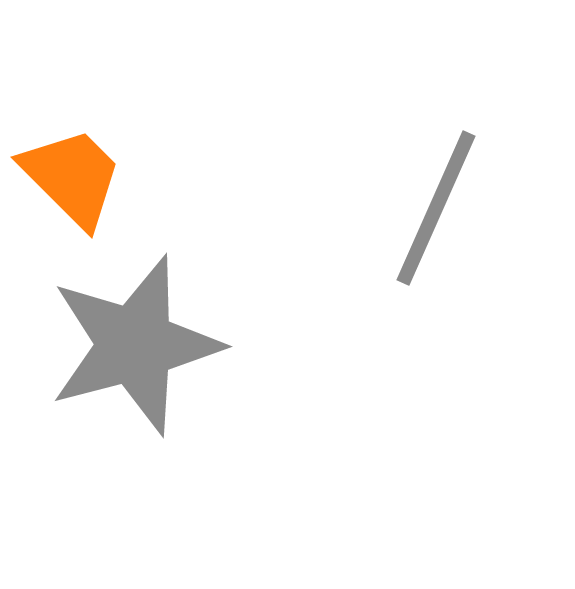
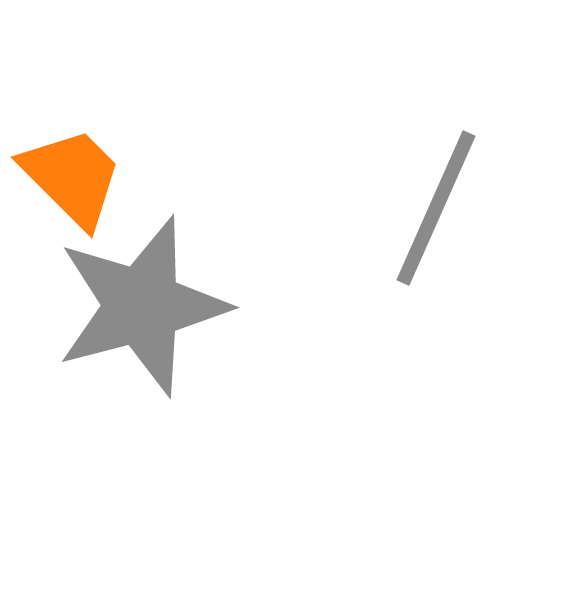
gray star: moved 7 px right, 39 px up
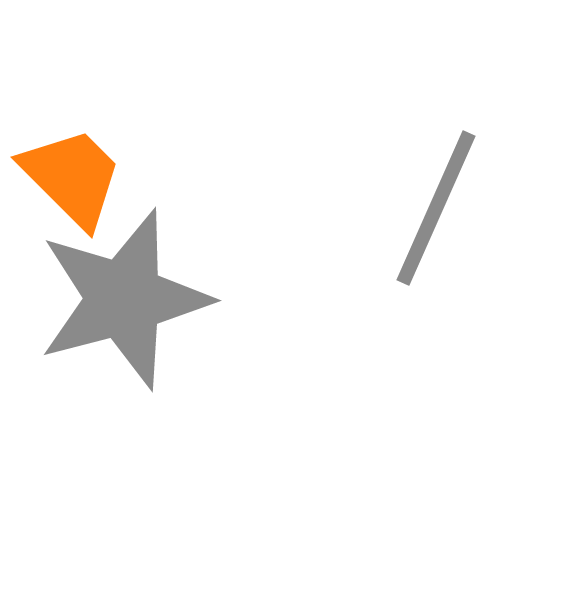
gray star: moved 18 px left, 7 px up
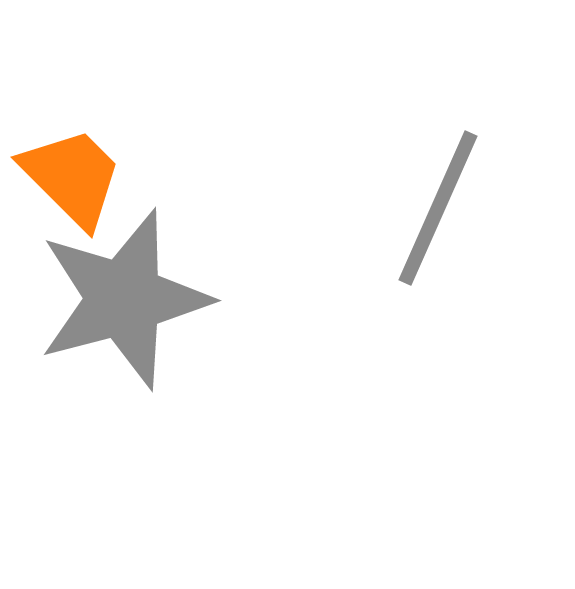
gray line: moved 2 px right
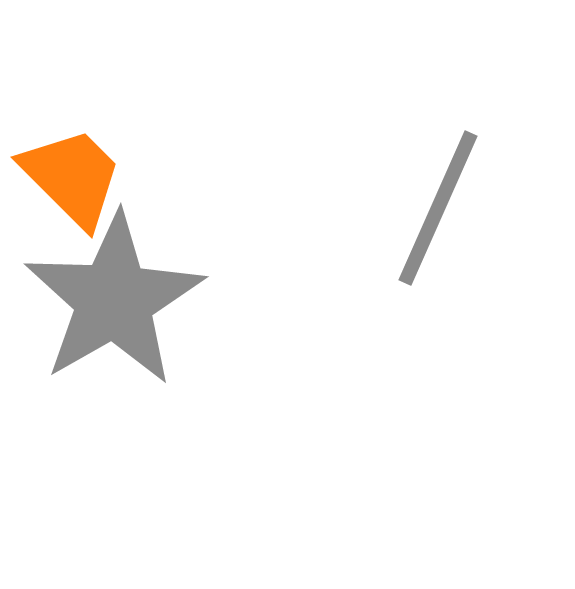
gray star: moved 10 px left, 1 px down; rotated 15 degrees counterclockwise
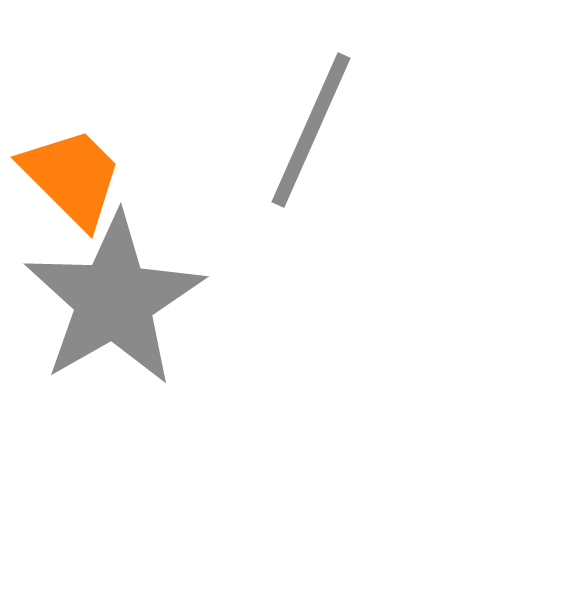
gray line: moved 127 px left, 78 px up
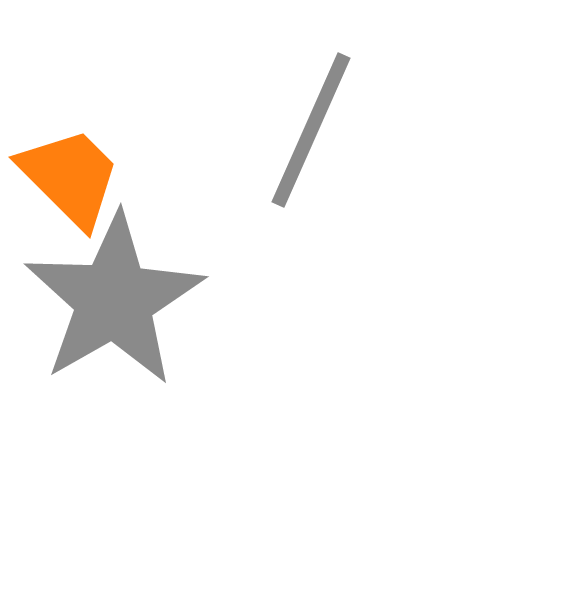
orange trapezoid: moved 2 px left
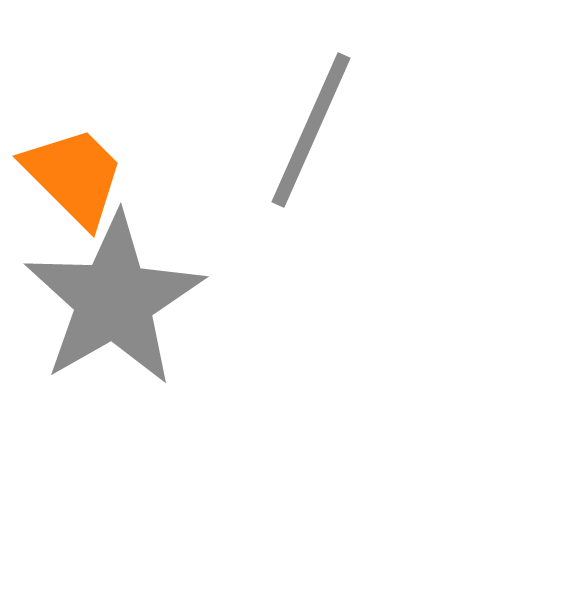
orange trapezoid: moved 4 px right, 1 px up
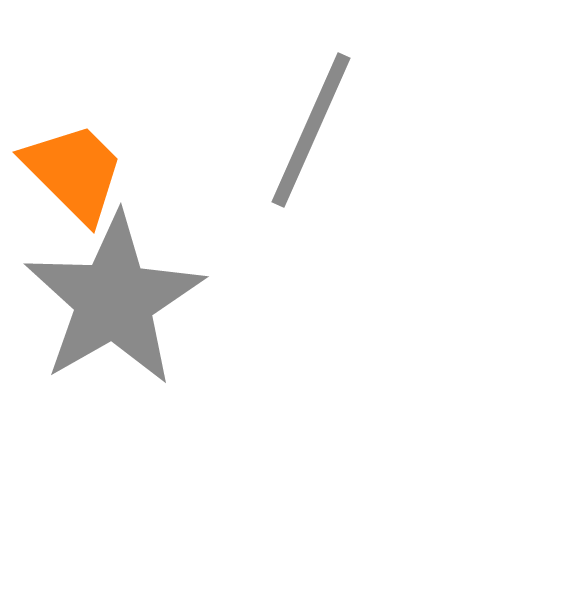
orange trapezoid: moved 4 px up
